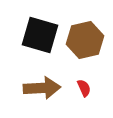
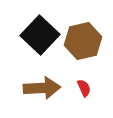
black square: rotated 27 degrees clockwise
brown hexagon: moved 2 px left, 1 px down
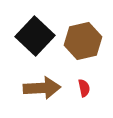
black square: moved 5 px left, 1 px down
red semicircle: rotated 12 degrees clockwise
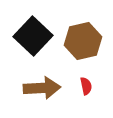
black square: moved 2 px left
red semicircle: moved 2 px right, 2 px up
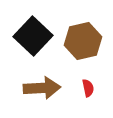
red semicircle: moved 2 px right, 2 px down
